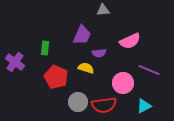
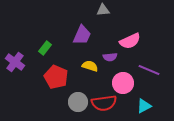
green rectangle: rotated 32 degrees clockwise
purple semicircle: moved 11 px right, 4 px down
yellow semicircle: moved 4 px right, 2 px up
red semicircle: moved 2 px up
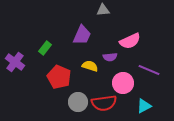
red pentagon: moved 3 px right
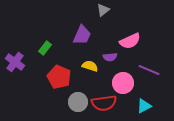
gray triangle: rotated 32 degrees counterclockwise
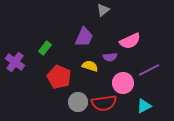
purple trapezoid: moved 2 px right, 2 px down
purple line: rotated 50 degrees counterclockwise
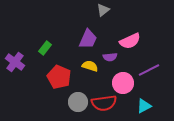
purple trapezoid: moved 4 px right, 2 px down
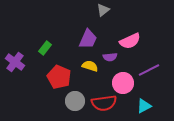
gray circle: moved 3 px left, 1 px up
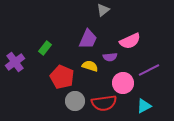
purple cross: rotated 18 degrees clockwise
red pentagon: moved 3 px right
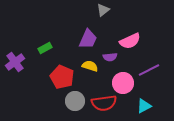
green rectangle: rotated 24 degrees clockwise
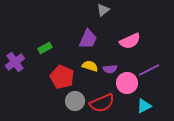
purple semicircle: moved 12 px down
pink circle: moved 4 px right
red semicircle: moved 2 px left; rotated 15 degrees counterclockwise
